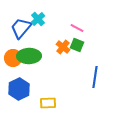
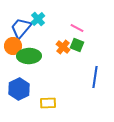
orange circle: moved 12 px up
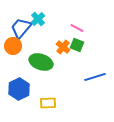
green ellipse: moved 12 px right, 6 px down; rotated 20 degrees clockwise
blue line: rotated 65 degrees clockwise
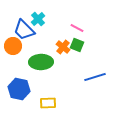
blue trapezoid: moved 3 px right, 2 px down; rotated 85 degrees counterclockwise
green ellipse: rotated 20 degrees counterclockwise
blue hexagon: rotated 20 degrees counterclockwise
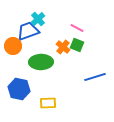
blue trapezoid: moved 4 px right, 1 px down; rotated 115 degrees clockwise
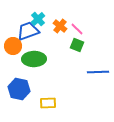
pink line: moved 1 px down; rotated 16 degrees clockwise
orange cross: moved 3 px left, 21 px up
green ellipse: moved 7 px left, 3 px up
blue line: moved 3 px right, 5 px up; rotated 15 degrees clockwise
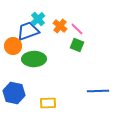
blue line: moved 19 px down
blue hexagon: moved 5 px left, 4 px down
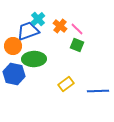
blue hexagon: moved 19 px up
yellow rectangle: moved 18 px right, 19 px up; rotated 35 degrees counterclockwise
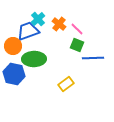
orange cross: moved 1 px left, 2 px up
blue line: moved 5 px left, 33 px up
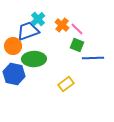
orange cross: moved 3 px right, 1 px down
